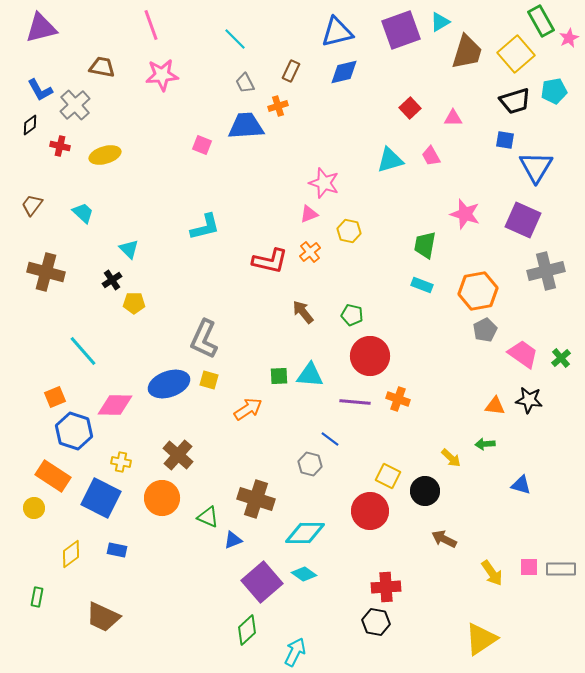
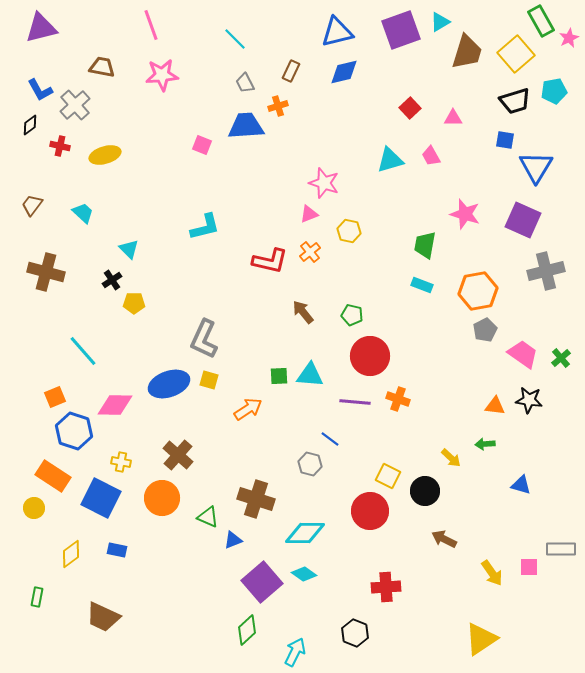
gray rectangle at (561, 569): moved 20 px up
black hexagon at (376, 622): moved 21 px left, 11 px down; rotated 12 degrees clockwise
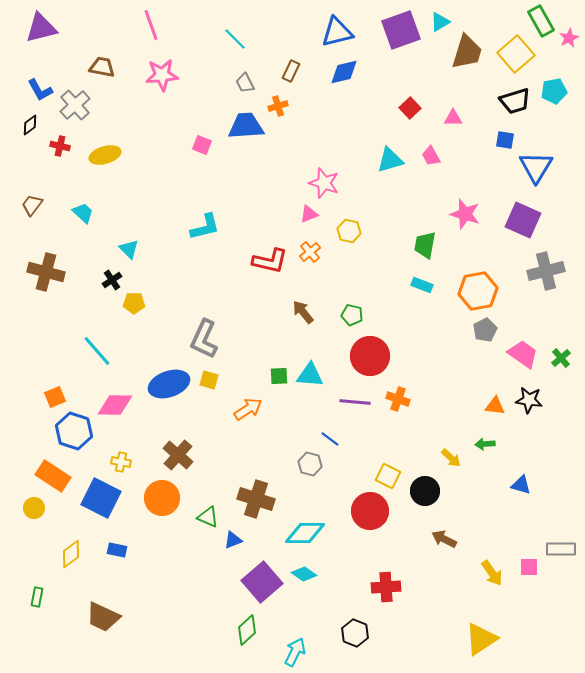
cyan line at (83, 351): moved 14 px right
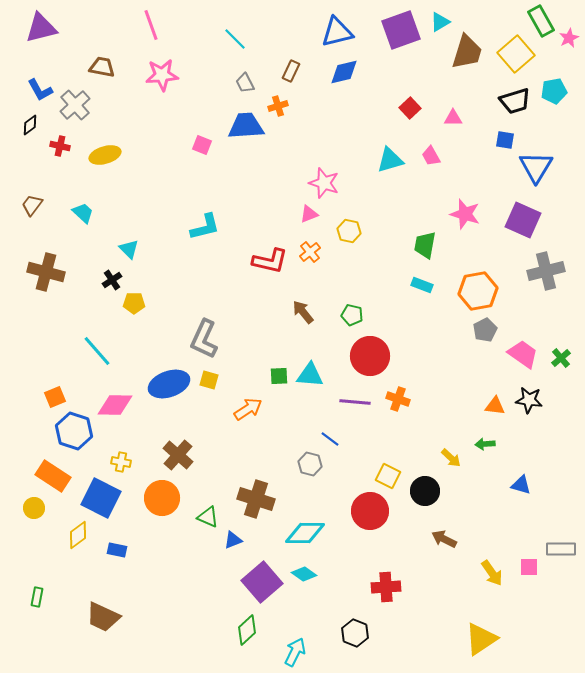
yellow diamond at (71, 554): moved 7 px right, 19 px up
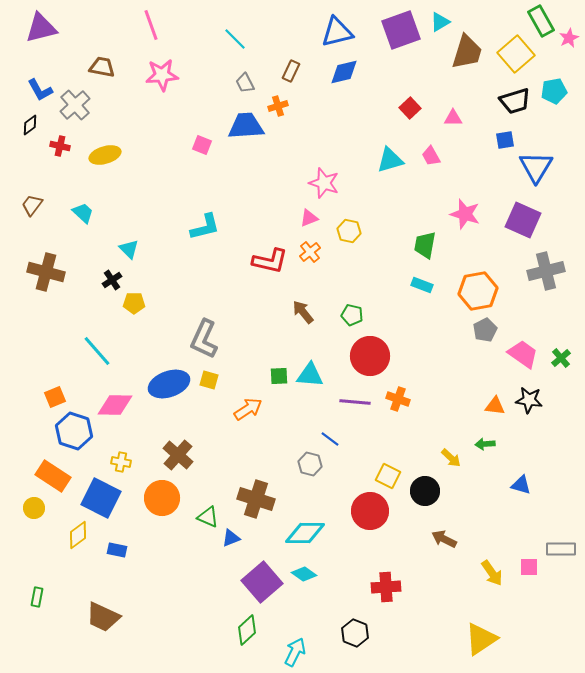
blue square at (505, 140): rotated 18 degrees counterclockwise
pink triangle at (309, 214): moved 4 px down
blue triangle at (233, 540): moved 2 px left, 2 px up
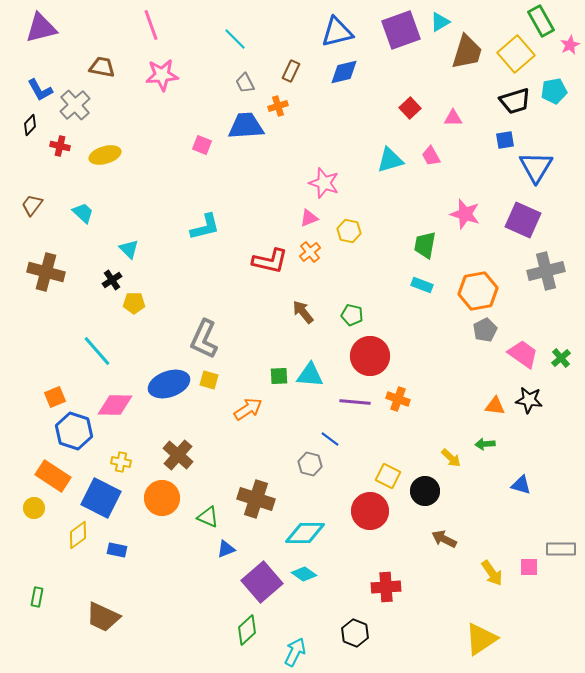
pink star at (569, 38): moved 1 px right, 7 px down
black diamond at (30, 125): rotated 10 degrees counterclockwise
blue triangle at (231, 538): moved 5 px left, 11 px down
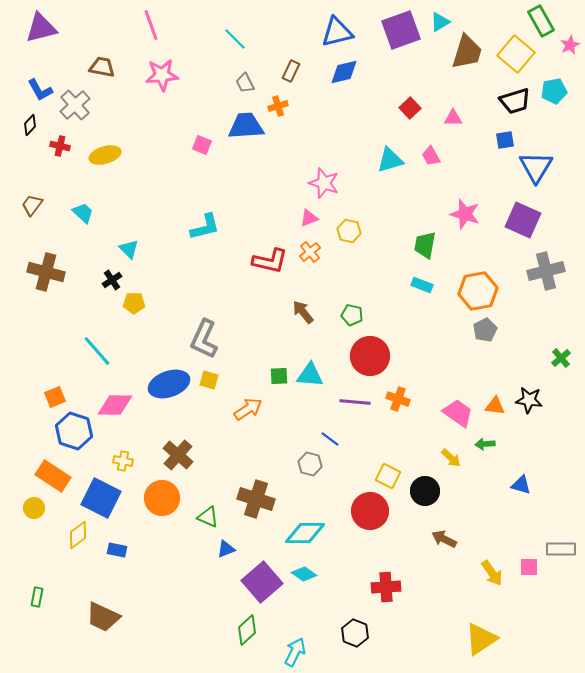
yellow square at (516, 54): rotated 9 degrees counterclockwise
pink trapezoid at (523, 354): moved 65 px left, 59 px down
yellow cross at (121, 462): moved 2 px right, 1 px up
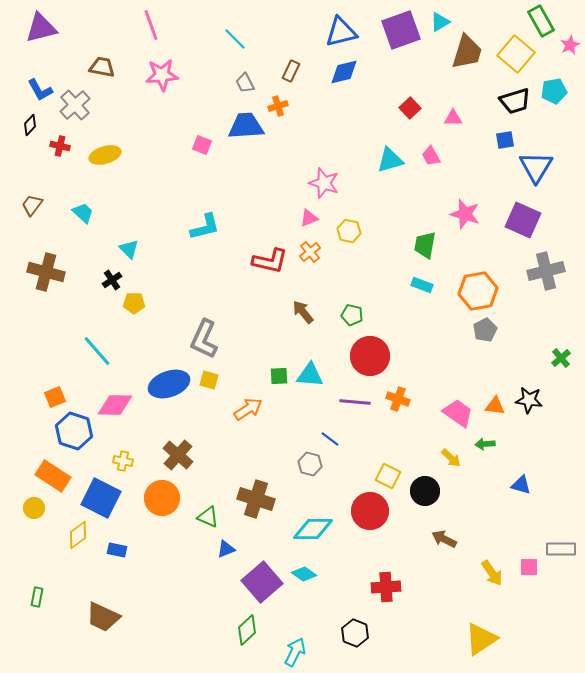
blue triangle at (337, 32): moved 4 px right
cyan diamond at (305, 533): moved 8 px right, 4 px up
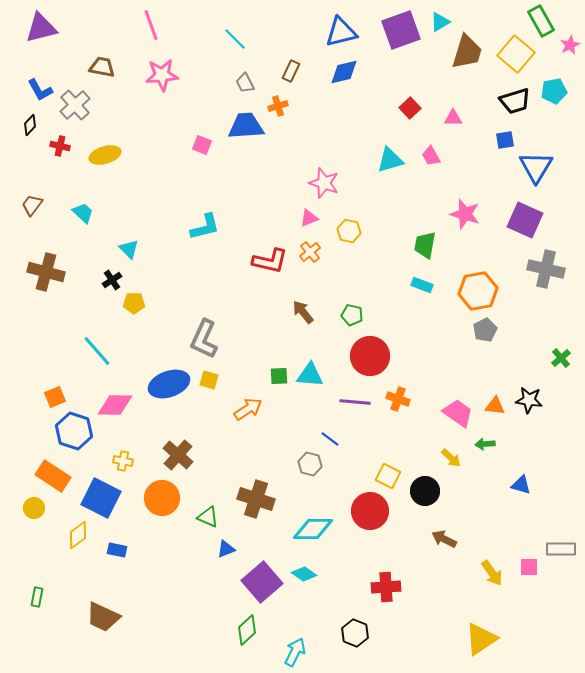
purple square at (523, 220): moved 2 px right
gray cross at (546, 271): moved 2 px up; rotated 27 degrees clockwise
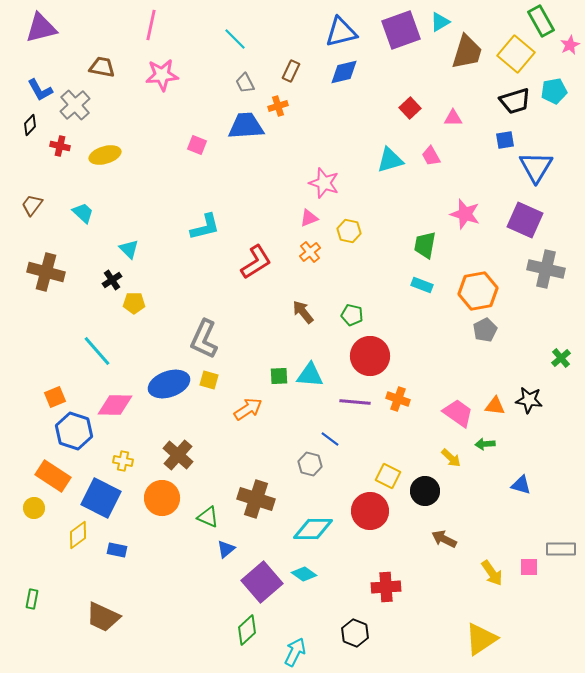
pink line at (151, 25): rotated 32 degrees clockwise
pink square at (202, 145): moved 5 px left
red L-shape at (270, 261): moved 14 px left, 1 px down; rotated 45 degrees counterclockwise
blue triangle at (226, 549): rotated 18 degrees counterclockwise
green rectangle at (37, 597): moved 5 px left, 2 px down
